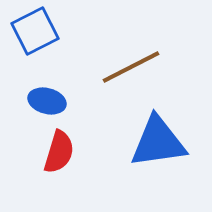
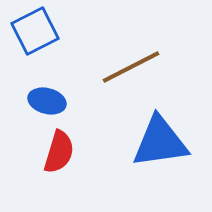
blue triangle: moved 2 px right
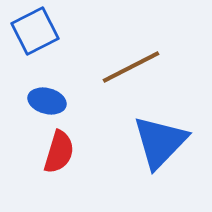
blue triangle: rotated 38 degrees counterclockwise
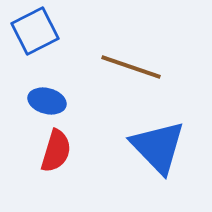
brown line: rotated 46 degrees clockwise
blue triangle: moved 2 px left, 5 px down; rotated 28 degrees counterclockwise
red semicircle: moved 3 px left, 1 px up
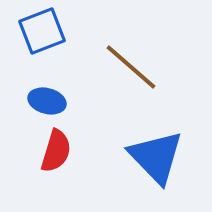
blue square: moved 7 px right; rotated 6 degrees clockwise
brown line: rotated 22 degrees clockwise
blue triangle: moved 2 px left, 10 px down
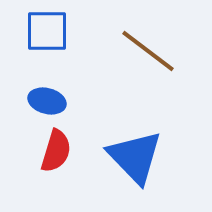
blue square: moved 5 px right; rotated 21 degrees clockwise
brown line: moved 17 px right, 16 px up; rotated 4 degrees counterclockwise
blue triangle: moved 21 px left
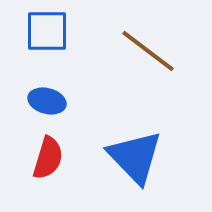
red semicircle: moved 8 px left, 7 px down
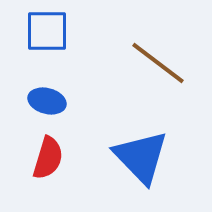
brown line: moved 10 px right, 12 px down
blue triangle: moved 6 px right
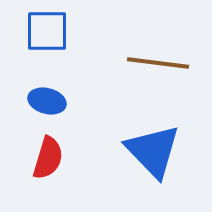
brown line: rotated 30 degrees counterclockwise
blue triangle: moved 12 px right, 6 px up
